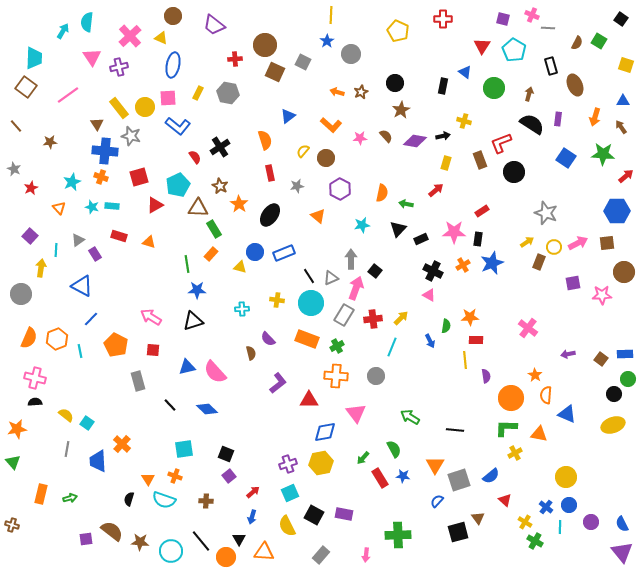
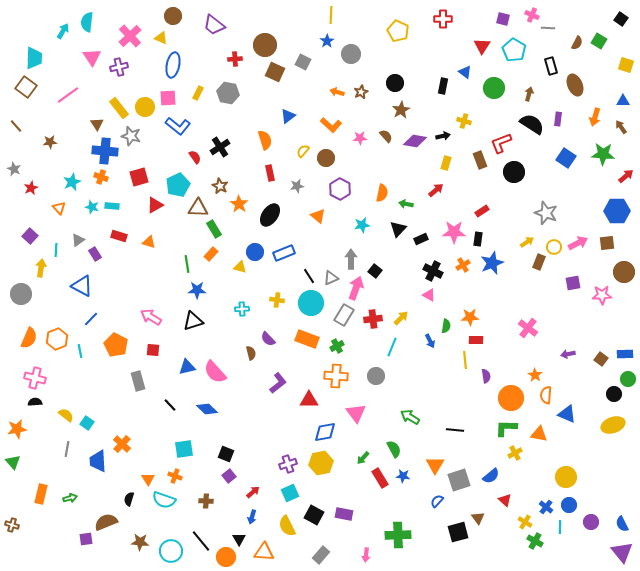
brown semicircle at (112, 531): moved 6 px left, 9 px up; rotated 60 degrees counterclockwise
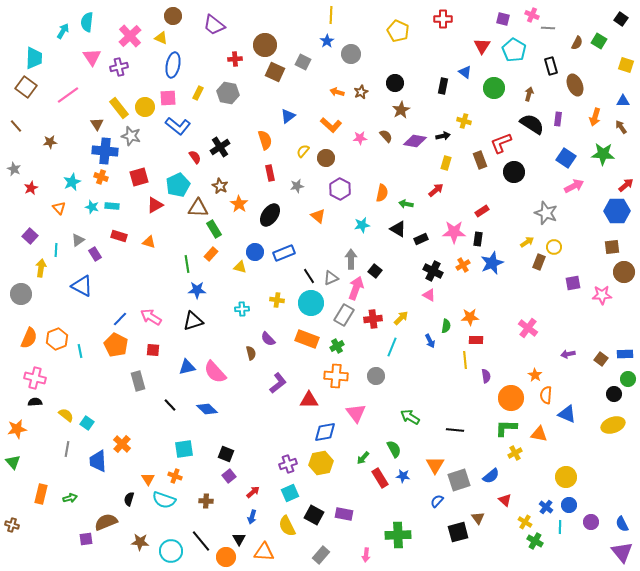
red arrow at (626, 176): moved 9 px down
black triangle at (398, 229): rotated 42 degrees counterclockwise
pink arrow at (578, 243): moved 4 px left, 57 px up
brown square at (607, 243): moved 5 px right, 4 px down
blue line at (91, 319): moved 29 px right
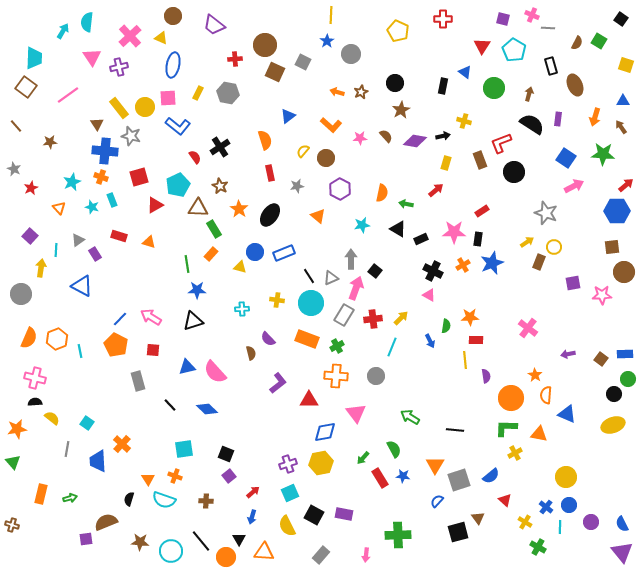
orange star at (239, 204): moved 5 px down
cyan rectangle at (112, 206): moved 6 px up; rotated 64 degrees clockwise
yellow semicircle at (66, 415): moved 14 px left, 3 px down
green cross at (535, 541): moved 3 px right, 6 px down
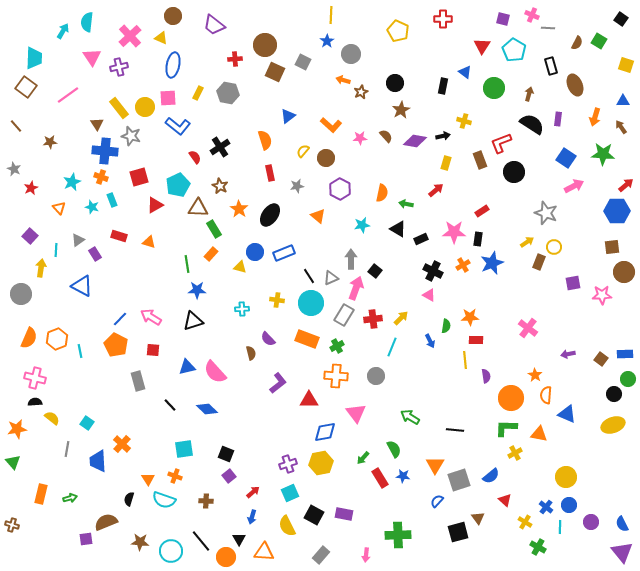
orange arrow at (337, 92): moved 6 px right, 12 px up
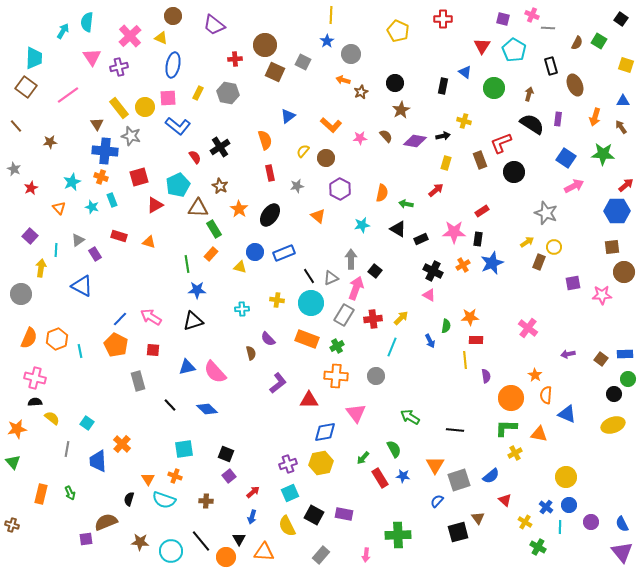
green arrow at (70, 498): moved 5 px up; rotated 80 degrees clockwise
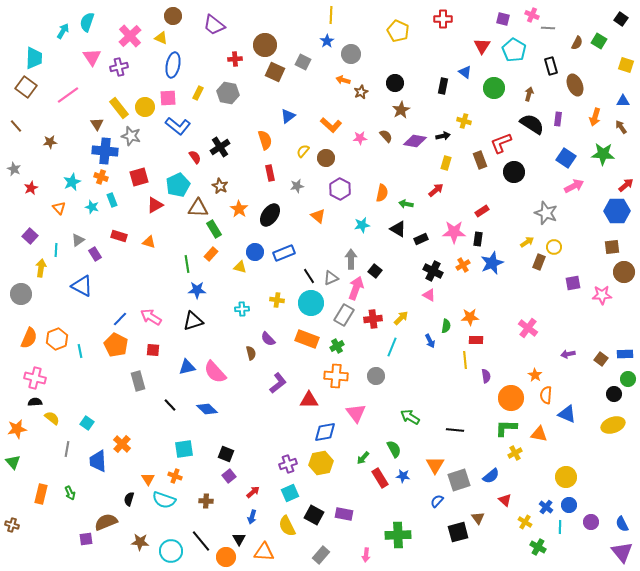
cyan semicircle at (87, 22): rotated 12 degrees clockwise
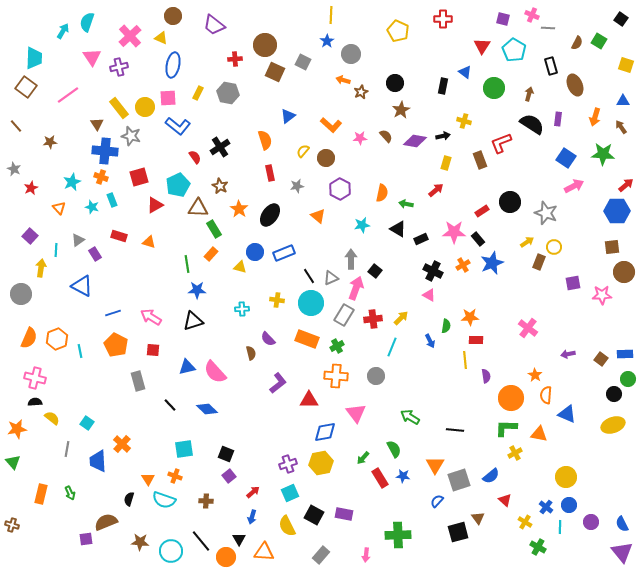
black circle at (514, 172): moved 4 px left, 30 px down
black rectangle at (478, 239): rotated 48 degrees counterclockwise
blue line at (120, 319): moved 7 px left, 6 px up; rotated 28 degrees clockwise
